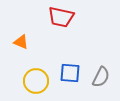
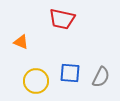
red trapezoid: moved 1 px right, 2 px down
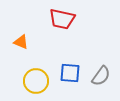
gray semicircle: moved 1 px up; rotated 10 degrees clockwise
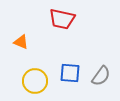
yellow circle: moved 1 px left
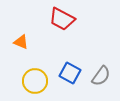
red trapezoid: rotated 16 degrees clockwise
blue square: rotated 25 degrees clockwise
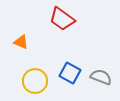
red trapezoid: rotated 8 degrees clockwise
gray semicircle: moved 1 px down; rotated 105 degrees counterclockwise
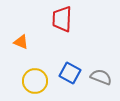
red trapezoid: rotated 56 degrees clockwise
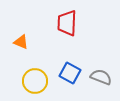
red trapezoid: moved 5 px right, 4 px down
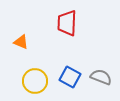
blue square: moved 4 px down
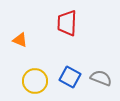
orange triangle: moved 1 px left, 2 px up
gray semicircle: moved 1 px down
